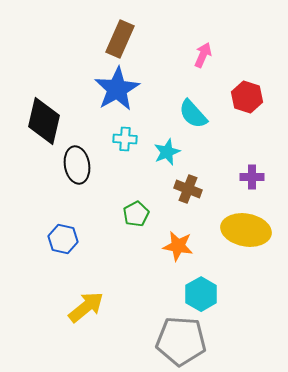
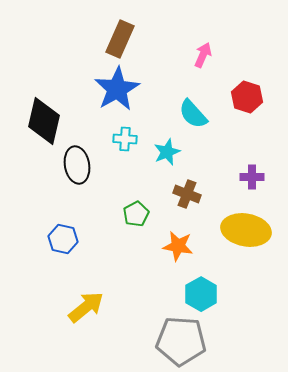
brown cross: moved 1 px left, 5 px down
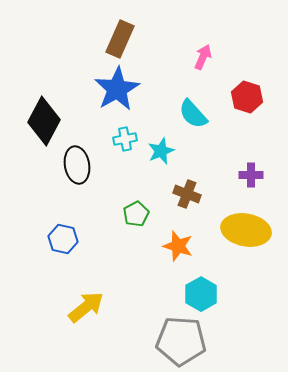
pink arrow: moved 2 px down
black diamond: rotated 15 degrees clockwise
cyan cross: rotated 15 degrees counterclockwise
cyan star: moved 6 px left, 1 px up
purple cross: moved 1 px left, 2 px up
orange star: rotated 8 degrees clockwise
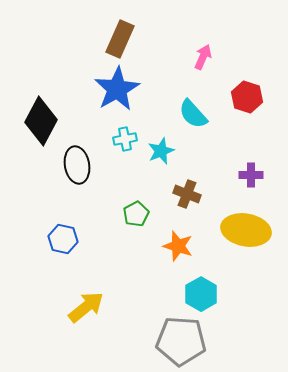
black diamond: moved 3 px left
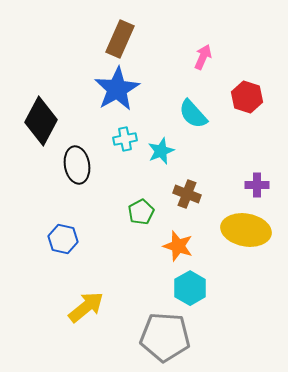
purple cross: moved 6 px right, 10 px down
green pentagon: moved 5 px right, 2 px up
cyan hexagon: moved 11 px left, 6 px up
gray pentagon: moved 16 px left, 4 px up
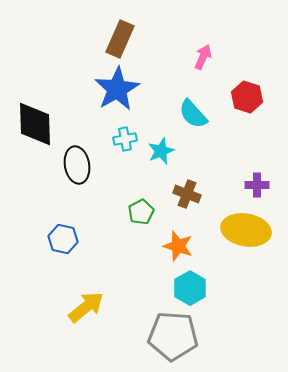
black diamond: moved 6 px left, 3 px down; rotated 30 degrees counterclockwise
gray pentagon: moved 8 px right, 1 px up
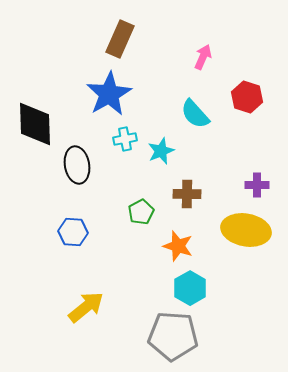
blue star: moved 8 px left, 5 px down
cyan semicircle: moved 2 px right
brown cross: rotated 20 degrees counterclockwise
blue hexagon: moved 10 px right, 7 px up; rotated 8 degrees counterclockwise
